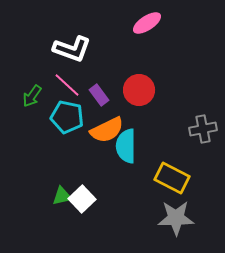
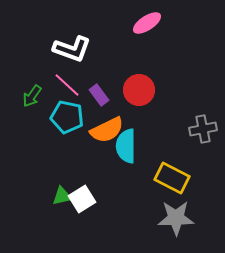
white square: rotated 12 degrees clockwise
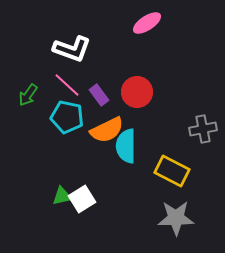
red circle: moved 2 px left, 2 px down
green arrow: moved 4 px left, 1 px up
yellow rectangle: moved 7 px up
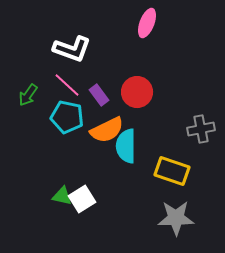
pink ellipse: rotated 36 degrees counterclockwise
gray cross: moved 2 px left
yellow rectangle: rotated 8 degrees counterclockwise
green triangle: rotated 25 degrees clockwise
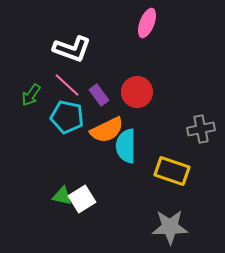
green arrow: moved 3 px right
gray star: moved 6 px left, 9 px down
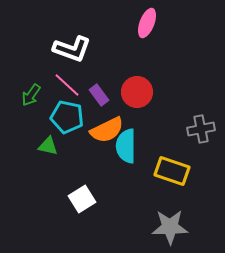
green triangle: moved 14 px left, 50 px up
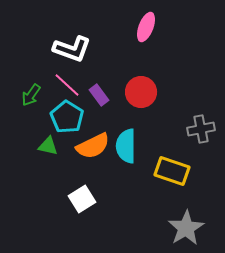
pink ellipse: moved 1 px left, 4 px down
red circle: moved 4 px right
cyan pentagon: rotated 20 degrees clockwise
orange semicircle: moved 14 px left, 16 px down
gray star: moved 16 px right, 1 px down; rotated 30 degrees counterclockwise
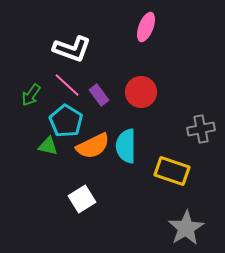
cyan pentagon: moved 1 px left, 4 px down
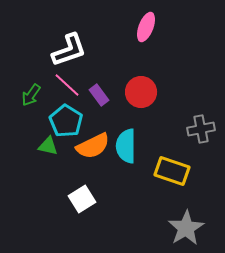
white L-shape: moved 3 px left, 1 px down; rotated 39 degrees counterclockwise
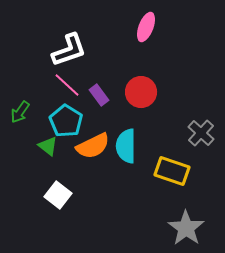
green arrow: moved 11 px left, 17 px down
gray cross: moved 4 px down; rotated 36 degrees counterclockwise
green triangle: rotated 25 degrees clockwise
white square: moved 24 px left, 4 px up; rotated 20 degrees counterclockwise
gray star: rotated 6 degrees counterclockwise
